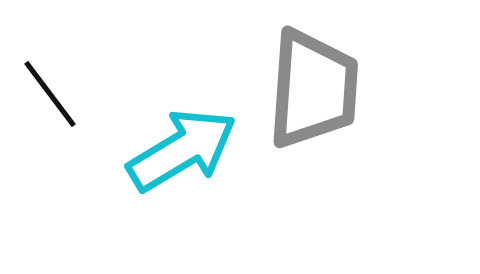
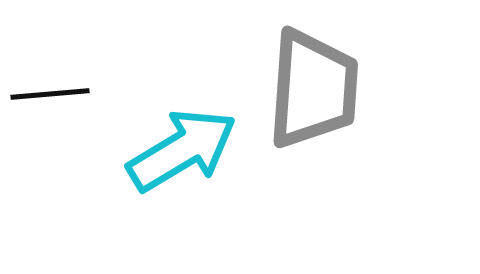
black line: rotated 58 degrees counterclockwise
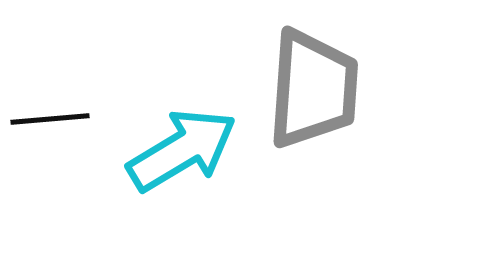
black line: moved 25 px down
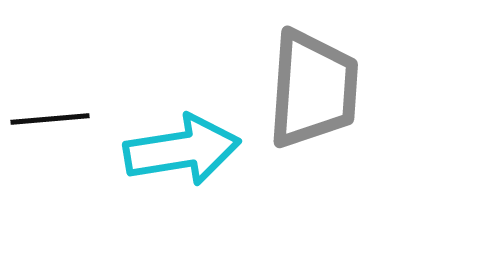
cyan arrow: rotated 22 degrees clockwise
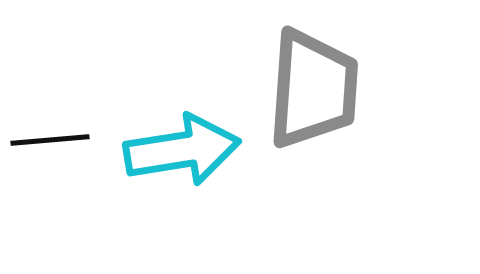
black line: moved 21 px down
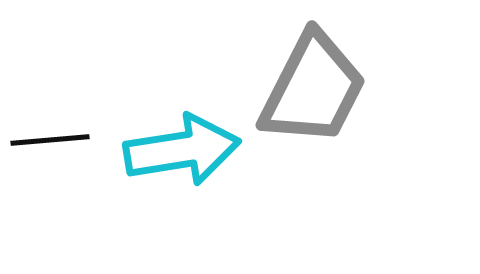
gray trapezoid: rotated 23 degrees clockwise
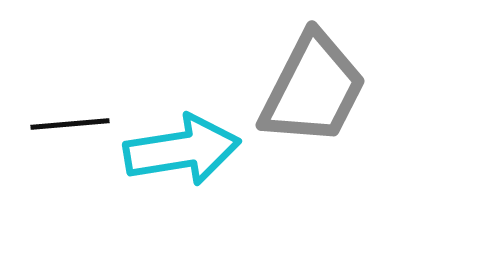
black line: moved 20 px right, 16 px up
